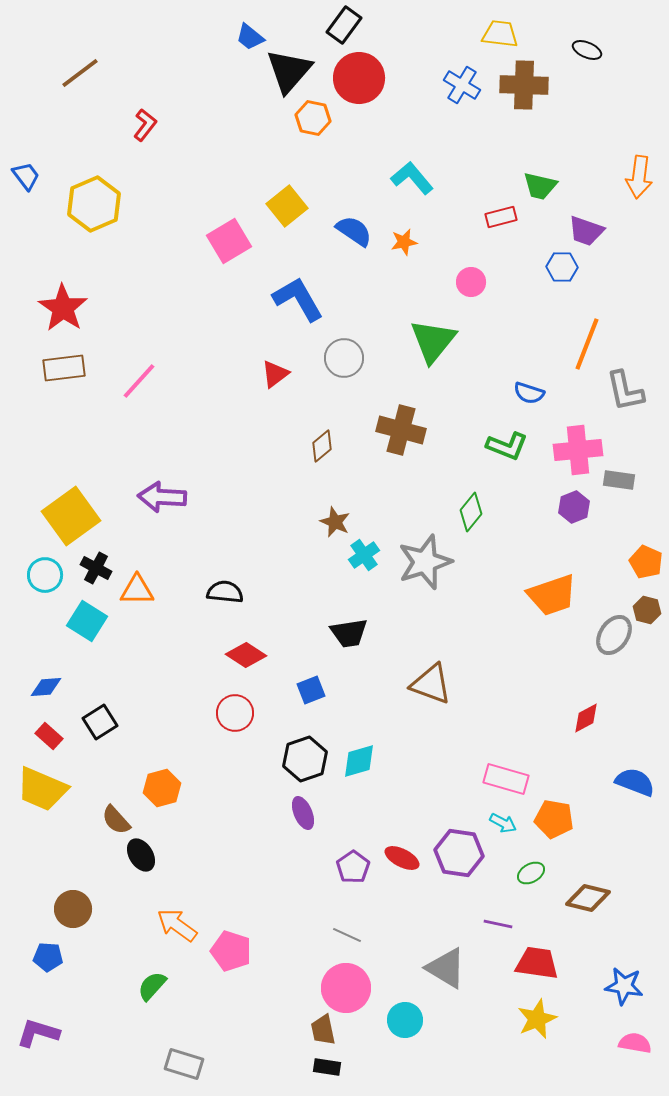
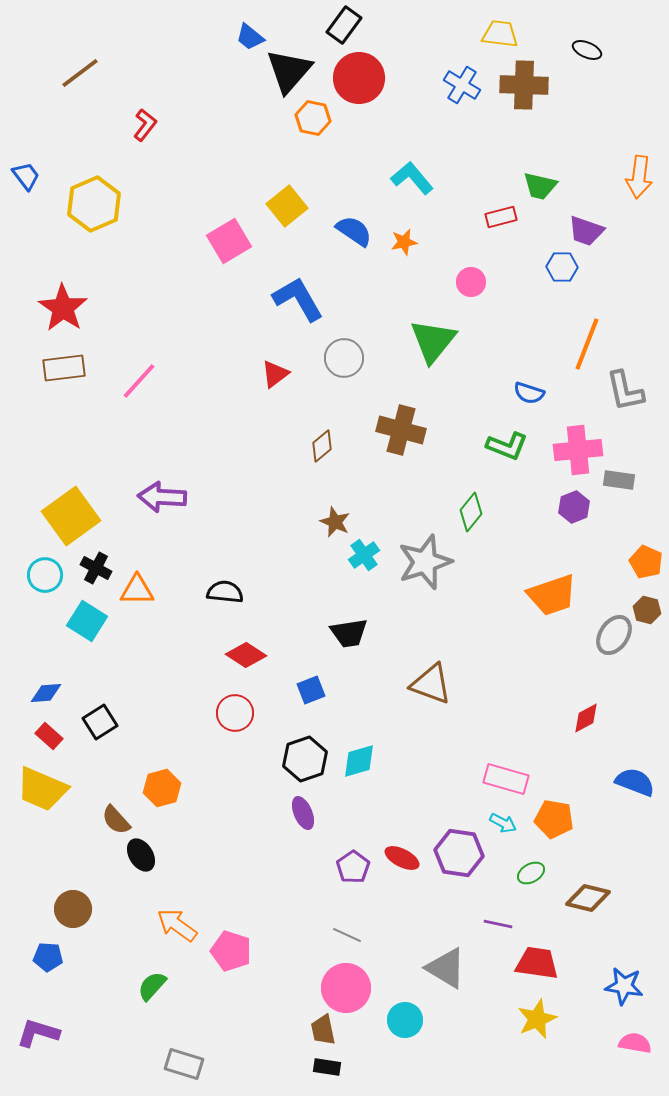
blue diamond at (46, 687): moved 6 px down
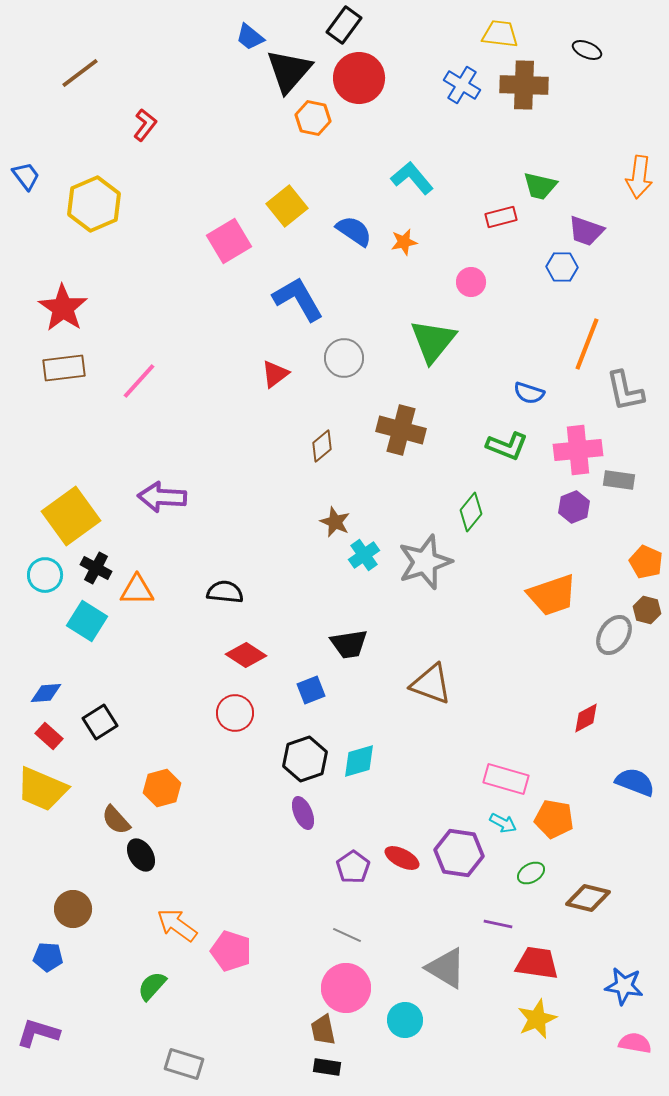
black trapezoid at (349, 633): moved 11 px down
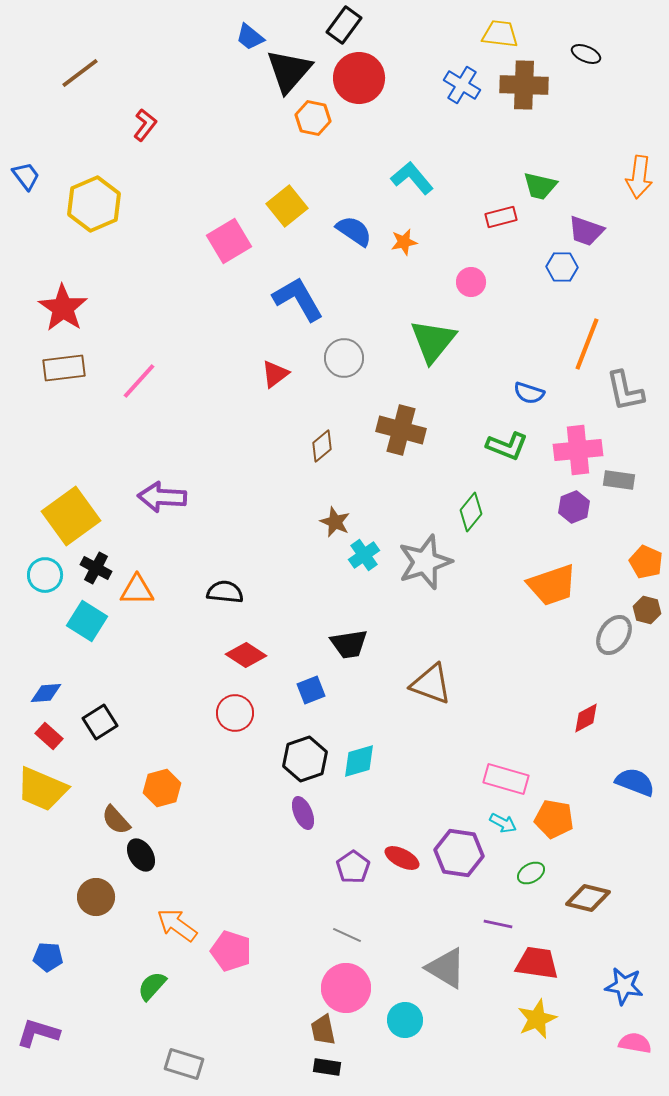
black ellipse at (587, 50): moved 1 px left, 4 px down
orange trapezoid at (552, 595): moved 10 px up
brown circle at (73, 909): moved 23 px right, 12 px up
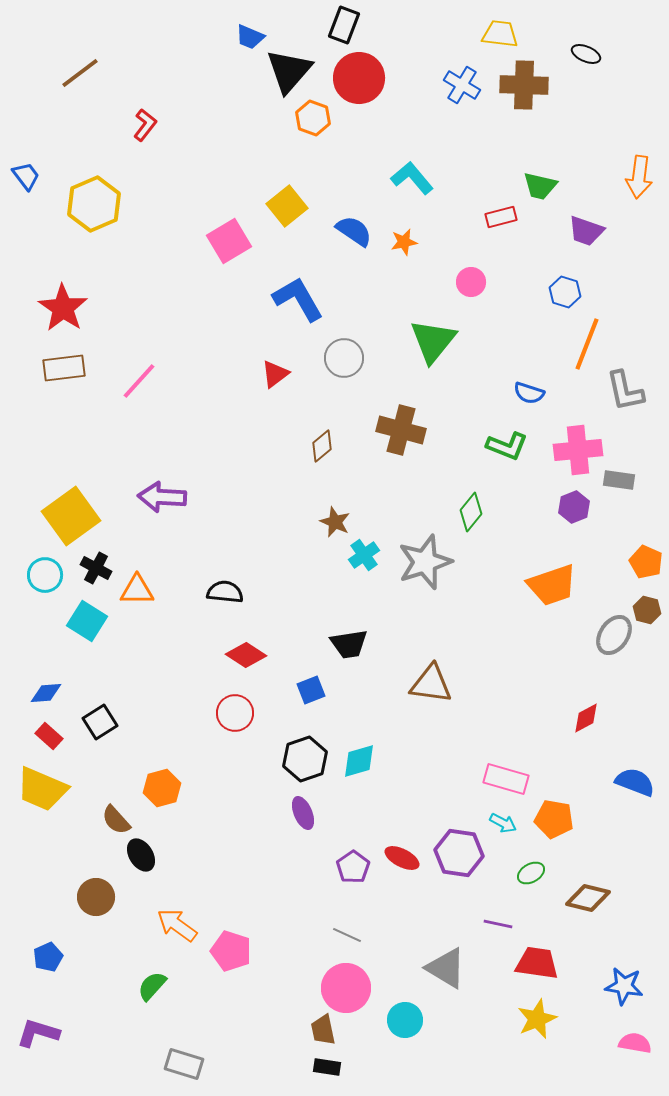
black rectangle at (344, 25): rotated 15 degrees counterclockwise
blue trapezoid at (250, 37): rotated 16 degrees counterclockwise
orange hexagon at (313, 118): rotated 8 degrees clockwise
blue hexagon at (562, 267): moved 3 px right, 25 px down; rotated 16 degrees clockwise
brown triangle at (431, 684): rotated 12 degrees counterclockwise
blue pentagon at (48, 957): rotated 28 degrees counterclockwise
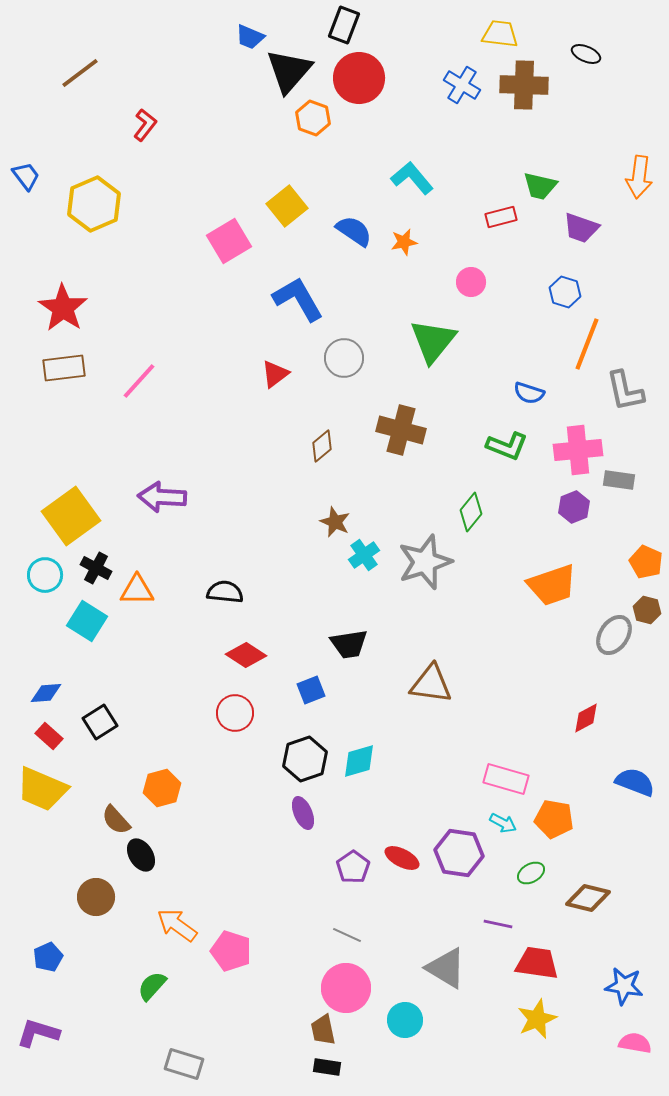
purple trapezoid at (586, 231): moved 5 px left, 3 px up
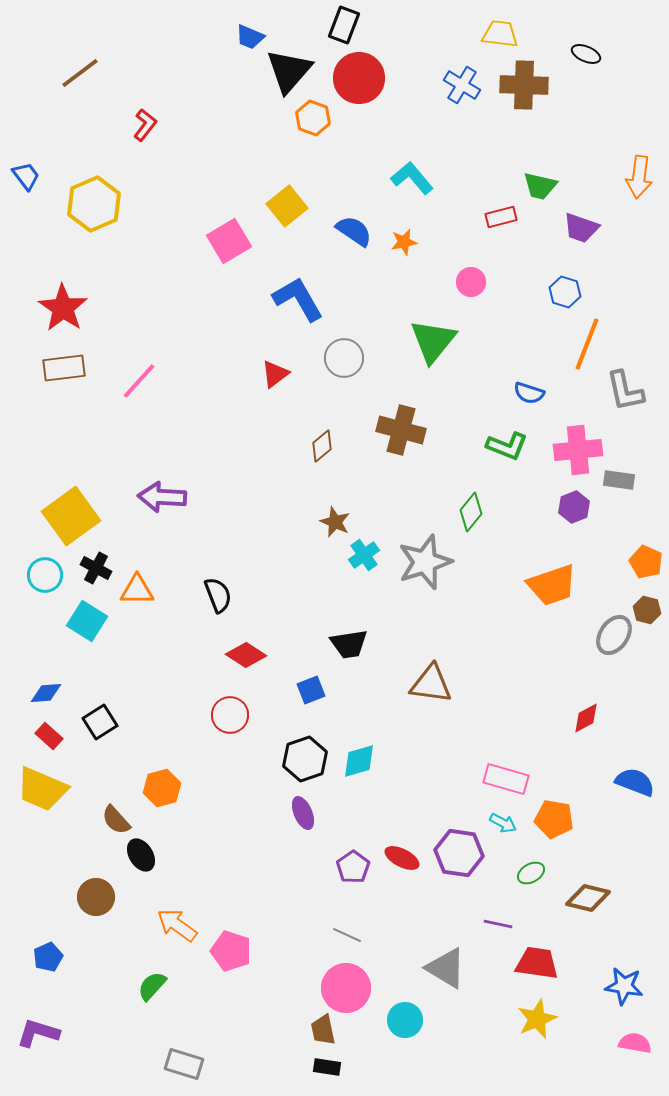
black semicircle at (225, 592): moved 7 px left, 3 px down; rotated 63 degrees clockwise
red circle at (235, 713): moved 5 px left, 2 px down
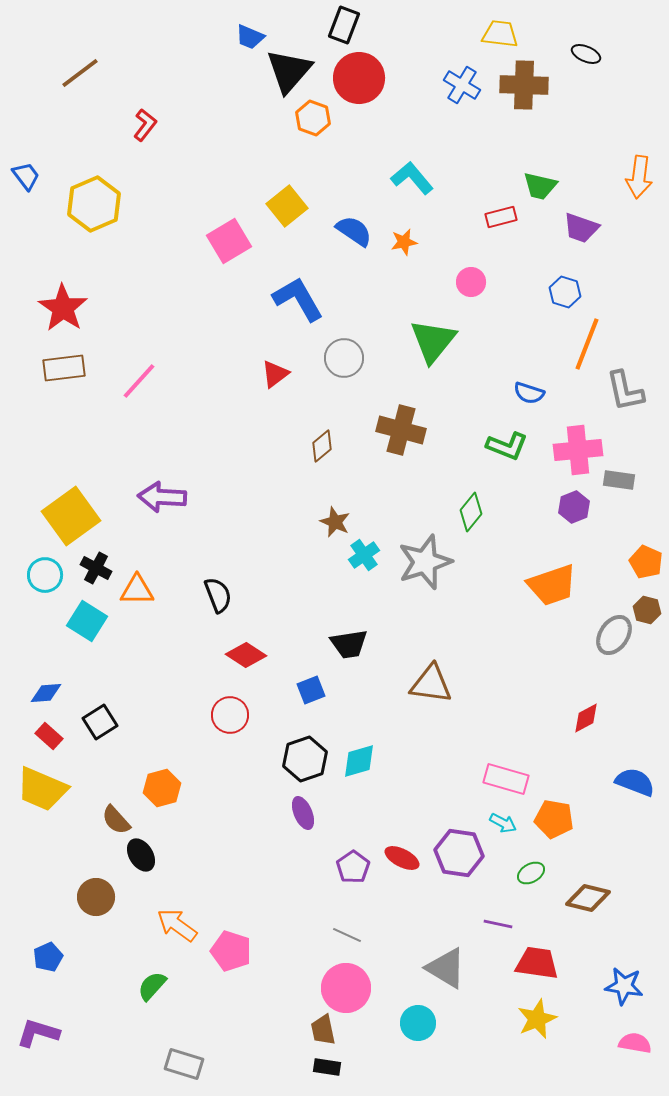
cyan circle at (405, 1020): moved 13 px right, 3 px down
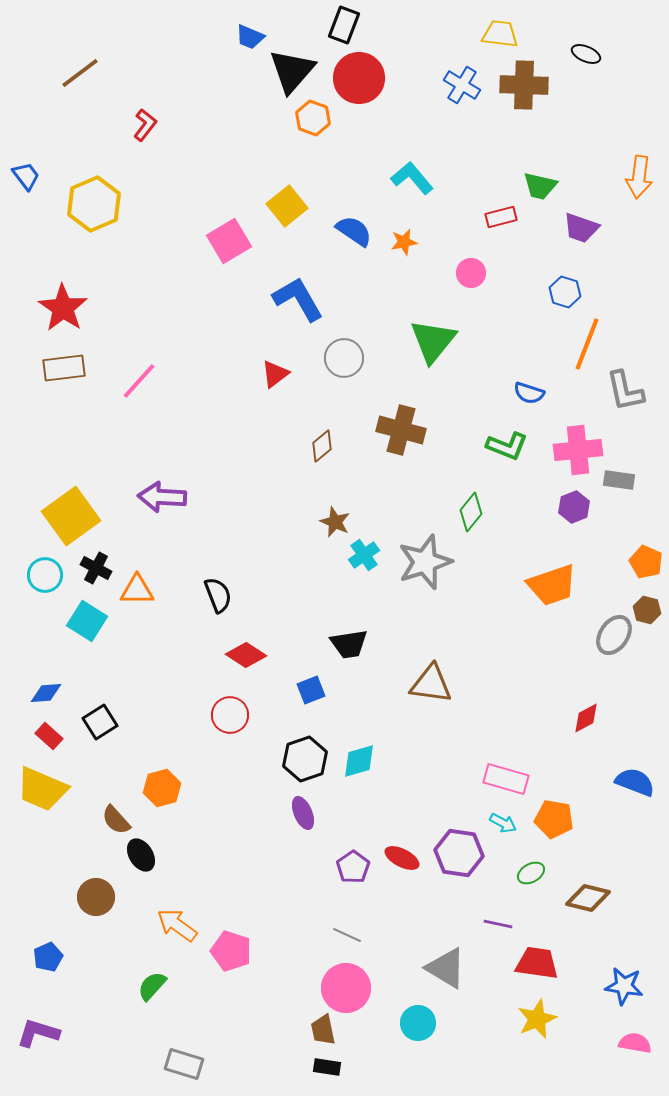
black triangle at (289, 71): moved 3 px right
pink circle at (471, 282): moved 9 px up
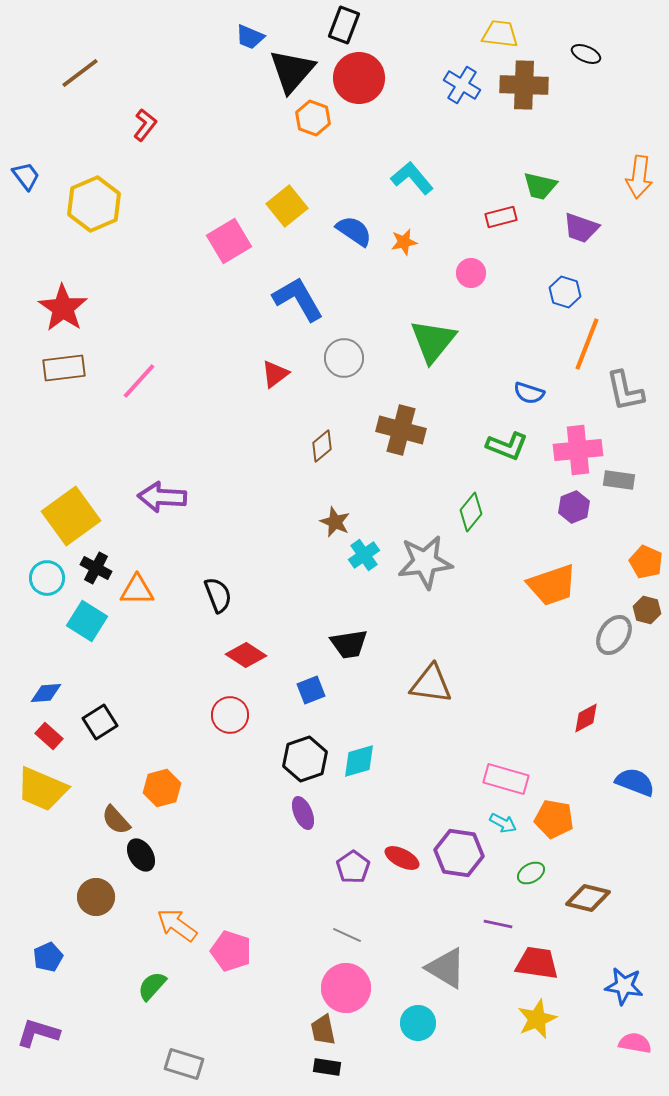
gray star at (425, 562): rotated 12 degrees clockwise
cyan circle at (45, 575): moved 2 px right, 3 px down
